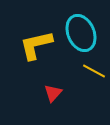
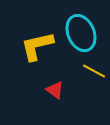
yellow L-shape: moved 1 px right, 1 px down
red triangle: moved 2 px right, 3 px up; rotated 36 degrees counterclockwise
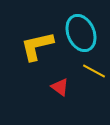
red triangle: moved 5 px right, 3 px up
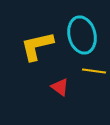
cyan ellipse: moved 1 px right, 2 px down; rotated 9 degrees clockwise
yellow line: rotated 20 degrees counterclockwise
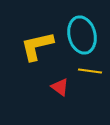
yellow line: moved 4 px left
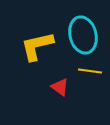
cyan ellipse: moved 1 px right
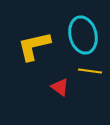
yellow L-shape: moved 3 px left
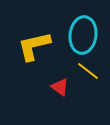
cyan ellipse: rotated 21 degrees clockwise
yellow line: moved 2 px left; rotated 30 degrees clockwise
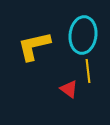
yellow line: rotated 45 degrees clockwise
red triangle: moved 9 px right, 2 px down
